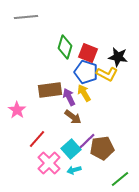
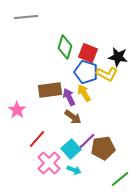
brown pentagon: moved 1 px right
cyan arrow: rotated 144 degrees counterclockwise
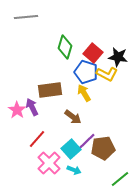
red square: moved 5 px right; rotated 18 degrees clockwise
purple arrow: moved 37 px left, 10 px down
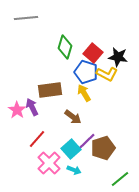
gray line: moved 1 px down
brown pentagon: rotated 10 degrees counterclockwise
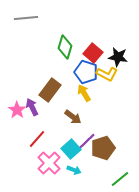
brown rectangle: rotated 45 degrees counterclockwise
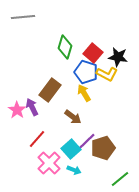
gray line: moved 3 px left, 1 px up
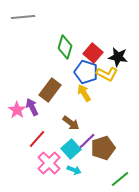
brown arrow: moved 2 px left, 6 px down
